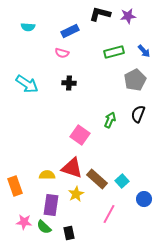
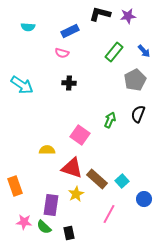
green rectangle: rotated 36 degrees counterclockwise
cyan arrow: moved 5 px left, 1 px down
yellow semicircle: moved 25 px up
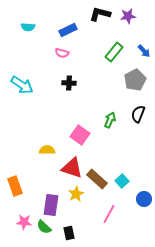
blue rectangle: moved 2 px left, 1 px up
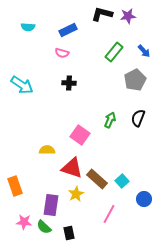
black L-shape: moved 2 px right
black semicircle: moved 4 px down
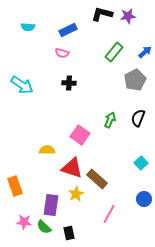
blue arrow: moved 1 px right, 1 px down; rotated 88 degrees counterclockwise
cyan square: moved 19 px right, 18 px up
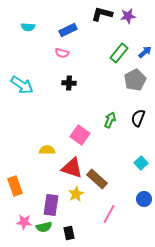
green rectangle: moved 5 px right, 1 px down
green semicircle: rotated 56 degrees counterclockwise
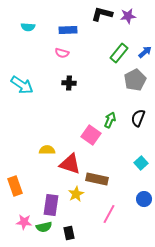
blue rectangle: rotated 24 degrees clockwise
pink square: moved 11 px right
red triangle: moved 2 px left, 4 px up
brown rectangle: rotated 30 degrees counterclockwise
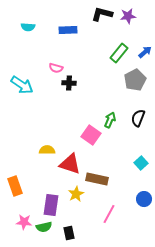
pink semicircle: moved 6 px left, 15 px down
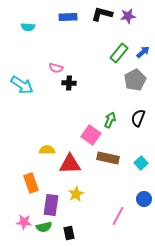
blue rectangle: moved 13 px up
blue arrow: moved 2 px left
red triangle: rotated 20 degrees counterclockwise
brown rectangle: moved 11 px right, 21 px up
orange rectangle: moved 16 px right, 3 px up
pink line: moved 9 px right, 2 px down
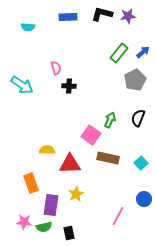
pink semicircle: rotated 120 degrees counterclockwise
black cross: moved 3 px down
